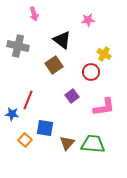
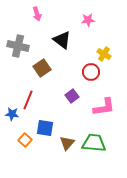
pink arrow: moved 3 px right
brown square: moved 12 px left, 3 px down
green trapezoid: moved 1 px right, 1 px up
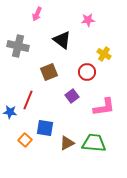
pink arrow: rotated 40 degrees clockwise
brown square: moved 7 px right, 4 px down; rotated 12 degrees clockwise
red circle: moved 4 px left
blue star: moved 2 px left, 2 px up
brown triangle: rotated 21 degrees clockwise
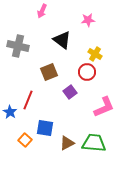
pink arrow: moved 5 px right, 3 px up
yellow cross: moved 9 px left
purple square: moved 2 px left, 4 px up
pink L-shape: rotated 15 degrees counterclockwise
blue star: rotated 24 degrees clockwise
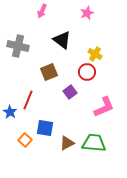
pink star: moved 1 px left, 7 px up; rotated 16 degrees counterclockwise
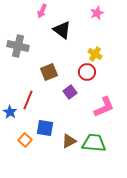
pink star: moved 10 px right
black triangle: moved 10 px up
brown triangle: moved 2 px right, 2 px up
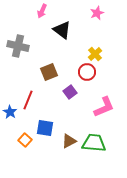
yellow cross: rotated 16 degrees clockwise
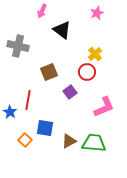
red line: rotated 12 degrees counterclockwise
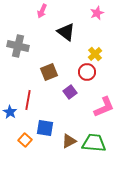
black triangle: moved 4 px right, 2 px down
